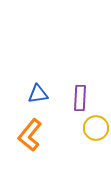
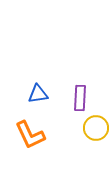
orange L-shape: rotated 64 degrees counterclockwise
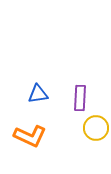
orange L-shape: moved 1 px down; rotated 40 degrees counterclockwise
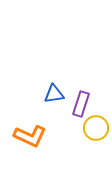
blue triangle: moved 16 px right
purple rectangle: moved 1 px right, 6 px down; rotated 15 degrees clockwise
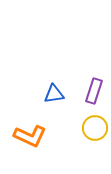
purple rectangle: moved 13 px right, 13 px up
yellow circle: moved 1 px left
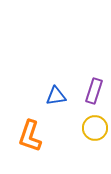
blue triangle: moved 2 px right, 2 px down
orange L-shape: rotated 84 degrees clockwise
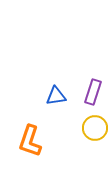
purple rectangle: moved 1 px left, 1 px down
orange L-shape: moved 5 px down
